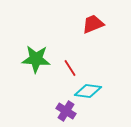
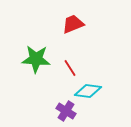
red trapezoid: moved 20 px left
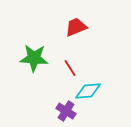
red trapezoid: moved 3 px right, 3 px down
green star: moved 2 px left, 1 px up
cyan diamond: rotated 12 degrees counterclockwise
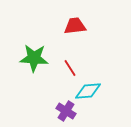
red trapezoid: moved 1 px left, 1 px up; rotated 15 degrees clockwise
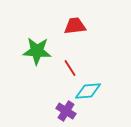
green star: moved 3 px right, 7 px up
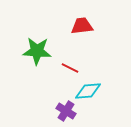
red trapezoid: moved 7 px right
red line: rotated 30 degrees counterclockwise
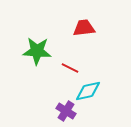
red trapezoid: moved 2 px right, 2 px down
cyan diamond: rotated 8 degrees counterclockwise
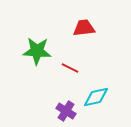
cyan diamond: moved 8 px right, 6 px down
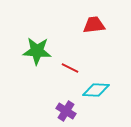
red trapezoid: moved 10 px right, 3 px up
cyan diamond: moved 7 px up; rotated 16 degrees clockwise
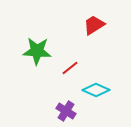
red trapezoid: rotated 25 degrees counterclockwise
red line: rotated 66 degrees counterclockwise
cyan diamond: rotated 20 degrees clockwise
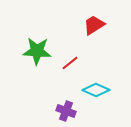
red line: moved 5 px up
purple cross: rotated 12 degrees counterclockwise
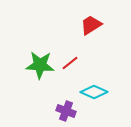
red trapezoid: moved 3 px left
green star: moved 3 px right, 14 px down
cyan diamond: moved 2 px left, 2 px down
